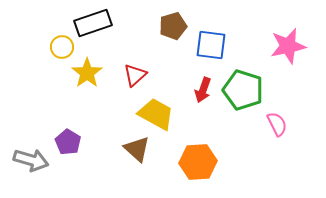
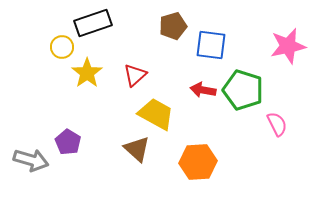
red arrow: rotated 80 degrees clockwise
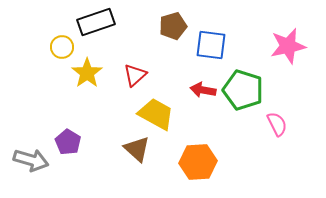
black rectangle: moved 3 px right, 1 px up
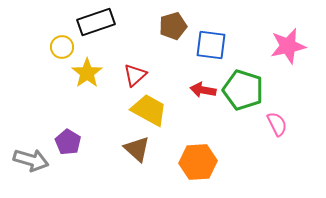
yellow trapezoid: moved 7 px left, 4 px up
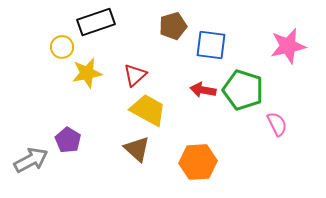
yellow star: rotated 24 degrees clockwise
yellow trapezoid: moved 1 px left
purple pentagon: moved 2 px up
gray arrow: rotated 44 degrees counterclockwise
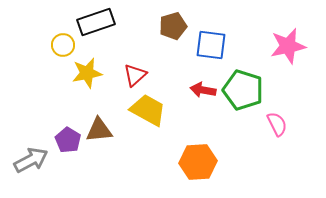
yellow circle: moved 1 px right, 2 px up
brown triangle: moved 38 px left, 19 px up; rotated 48 degrees counterclockwise
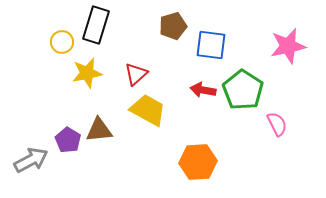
black rectangle: moved 3 px down; rotated 54 degrees counterclockwise
yellow circle: moved 1 px left, 3 px up
red triangle: moved 1 px right, 1 px up
green pentagon: rotated 15 degrees clockwise
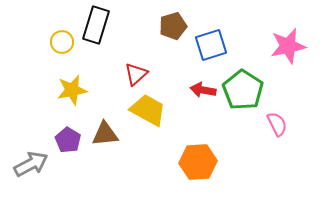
blue square: rotated 24 degrees counterclockwise
yellow star: moved 15 px left, 17 px down
brown triangle: moved 6 px right, 4 px down
gray arrow: moved 4 px down
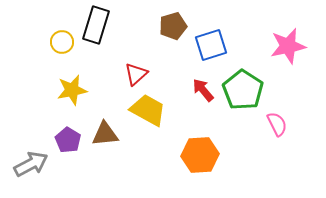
red arrow: rotated 40 degrees clockwise
orange hexagon: moved 2 px right, 7 px up
